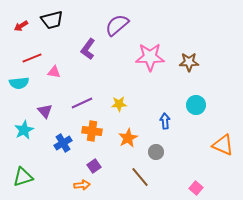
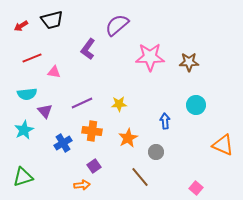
cyan semicircle: moved 8 px right, 11 px down
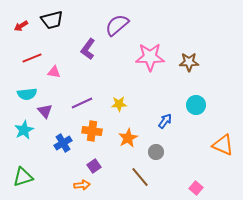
blue arrow: rotated 42 degrees clockwise
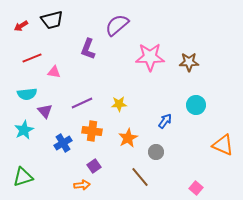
purple L-shape: rotated 15 degrees counterclockwise
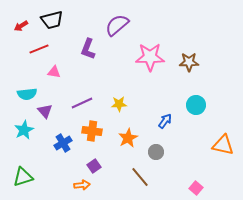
red line: moved 7 px right, 9 px up
orange triangle: rotated 10 degrees counterclockwise
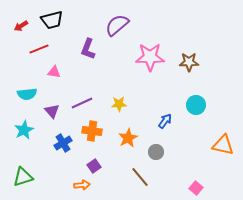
purple triangle: moved 7 px right
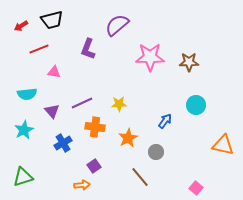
orange cross: moved 3 px right, 4 px up
